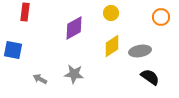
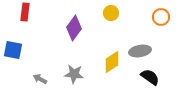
purple diamond: rotated 25 degrees counterclockwise
yellow diamond: moved 16 px down
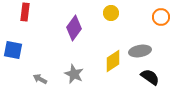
yellow diamond: moved 1 px right, 1 px up
gray star: rotated 18 degrees clockwise
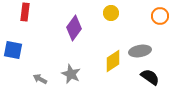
orange circle: moved 1 px left, 1 px up
gray star: moved 3 px left
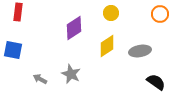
red rectangle: moved 7 px left
orange circle: moved 2 px up
purple diamond: rotated 20 degrees clockwise
yellow diamond: moved 6 px left, 15 px up
black semicircle: moved 6 px right, 5 px down
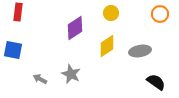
purple diamond: moved 1 px right
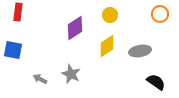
yellow circle: moved 1 px left, 2 px down
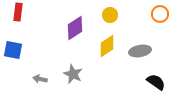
gray star: moved 2 px right
gray arrow: rotated 16 degrees counterclockwise
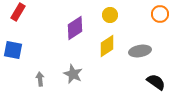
red rectangle: rotated 24 degrees clockwise
gray arrow: rotated 72 degrees clockwise
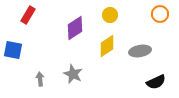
red rectangle: moved 10 px right, 3 px down
black semicircle: rotated 120 degrees clockwise
